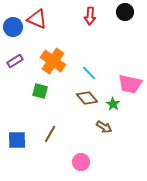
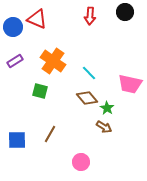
green star: moved 6 px left, 4 px down
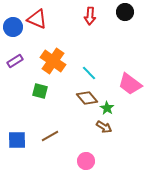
pink trapezoid: rotated 25 degrees clockwise
brown line: moved 2 px down; rotated 30 degrees clockwise
pink circle: moved 5 px right, 1 px up
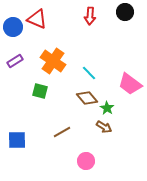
brown line: moved 12 px right, 4 px up
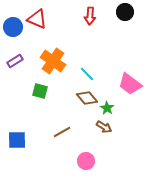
cyan line: moved 2 px left, 1 px down
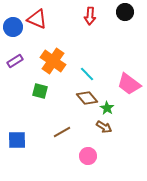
pink trapezoid: moved 1 px left
pink circle: moved 2 px right, 5 px up
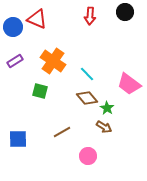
blue square: moved 1 px right, 1 px up
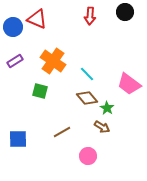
brown arrow: moved 2 px left
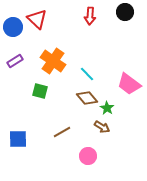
red triangle: rotated 20 degrees clockwise
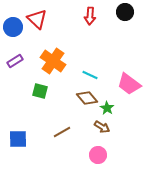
cyan line: moved 3 px right, 1 px down; rotated 21 degrees counterclockwise
pink circle: moved 10 px right, 1 px up
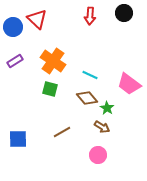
black circle: moved 1 px left, 1 px down
green square: moved 10 px right, 2 px up
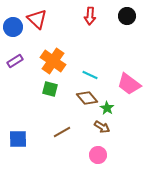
black circle: moved 3 px right, 3 px down
